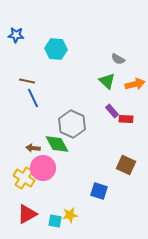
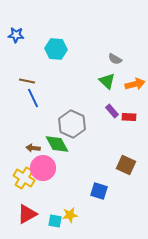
gray semicircle: moved 3 px left
red rectangle: moved 3 px right, 2 px up
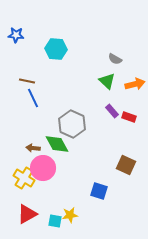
red rectangle: rotated 16 degrees clockwise
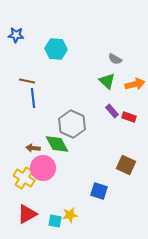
blue line: rotated 18 degrees clockwise
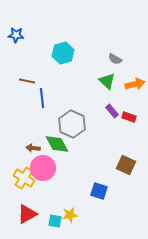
cyan hexagon: moved 7 px right, 4 px down; rotated 20 degrees counterclockwise
blue line: moved 9 px right
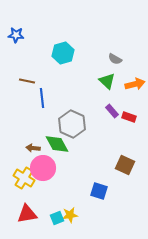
brown square: moved 1 px left
red triangle: rotated 20 degrees clockwise
cyan square: moved 2 px right, 3 px up; rotated 32 degrees counterclockwise
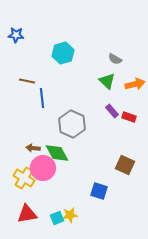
green diamond: moved 9 px down
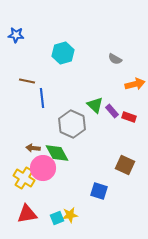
green triangle: moved 12 px left, 24 px down
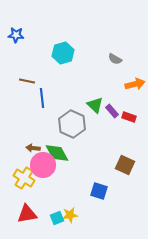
pink circle: moved 3 px up
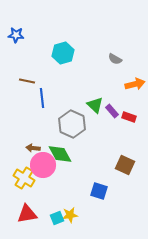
green diamond: moved 3 px right, 1 px down
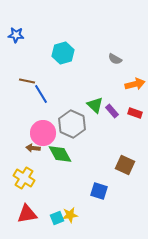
blue line: moved 1 px left, 4 px up; rotated 24 degrees counterclockwise
red rectangle: moved 6 px right, 4 px up
pink circle: moved 32 px up
